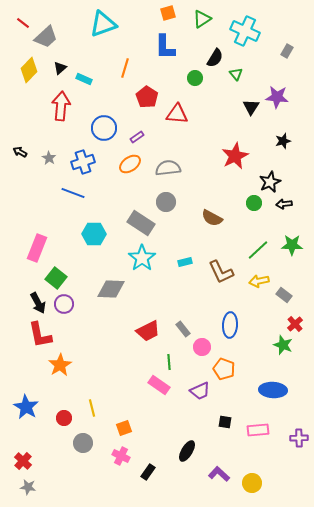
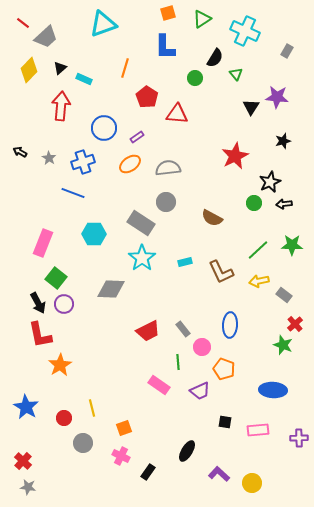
pink rectangle at (37, 248): moved 6 px right, 5 px up
green line at (169, 362): moved 9 px right
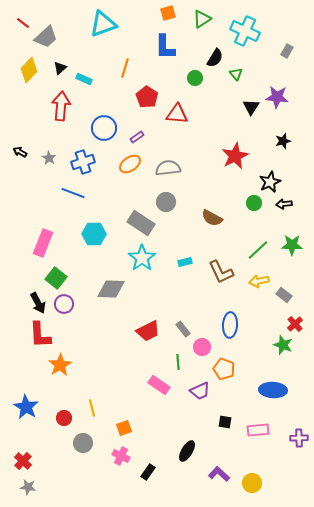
red L-shape at (40, 335): rotated 8 degrees clockwise
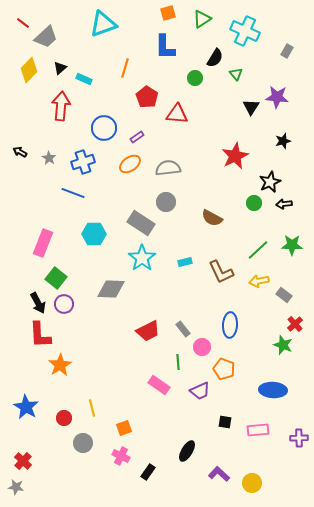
gray star at (28, 487): moved 12 px left
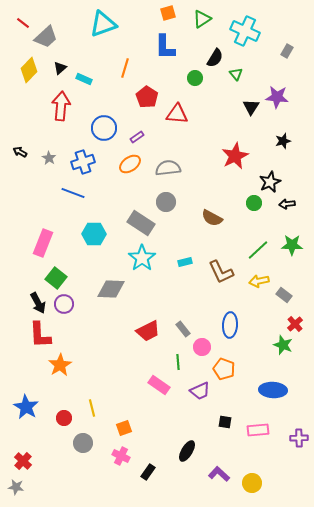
black arrow at (284, 204): moved 3 px right
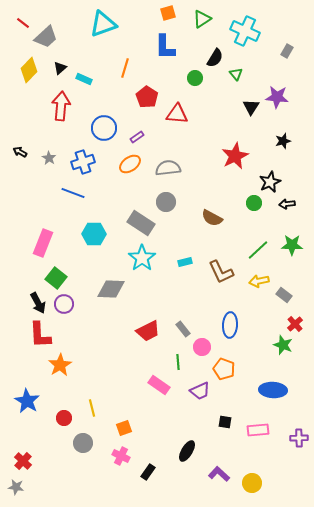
blue star at (26, 407): moved 1 px right, 6 px up
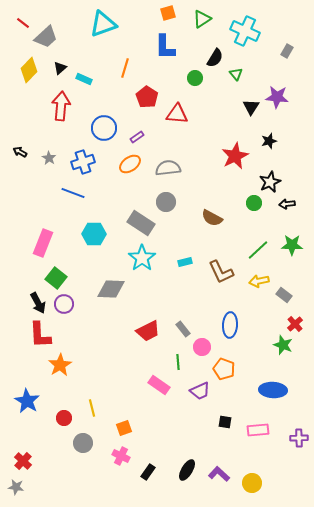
black star at (283, 141): moved 14 px left
black ellipse at (187, 451): moved 19 px down
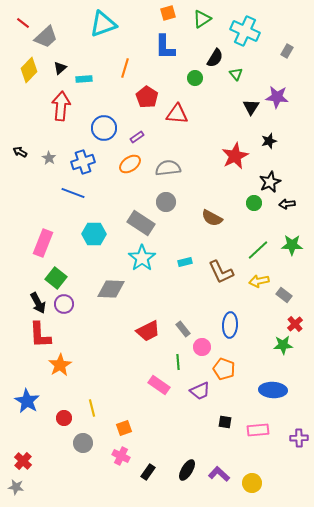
cyan rectangle at (84, 79): rotated 28 degrees counterclockwise
green star at (283, 345): rotated 24 degrees counterclockwise
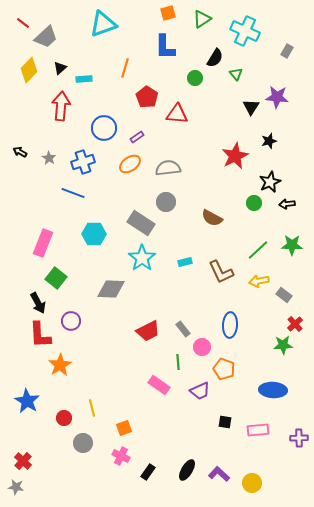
purple circle at (64, 304): moved 7 px right, 17 px down
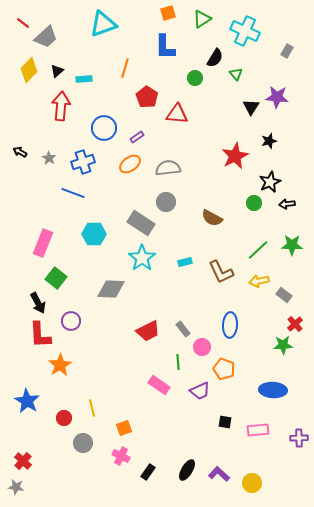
black triangle at (60, 68): moved 3 px left, 3 px down
